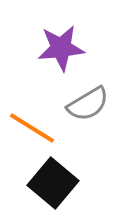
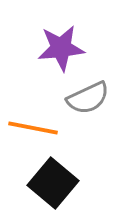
gray semicircle: moved 6 px up; rotated 6 degrees clockwise
orange line: moved 1 px right; rotated 21 degrees counterclockwise
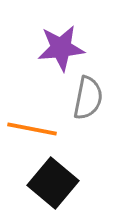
gray semicircle: rotated 54 degrees counterclockwise
orange line: moved 1 px left, 1 px down
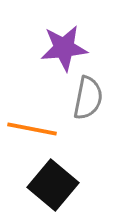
purple star: moved 3 px right
black square: moved 2 px down
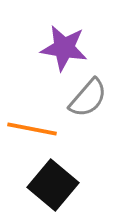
purple star: rotated 15 degrees clockwise
gray semicircle: rotated 30 degrees clockwise
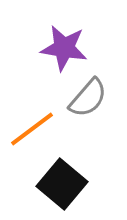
orange line: rotated 48 degrees counterclockwise
black square: moved 9 px right, 1 px up
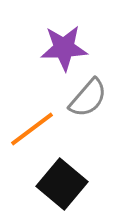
purple star: rotated 12 degrees counterclockwise
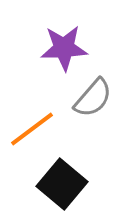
gray semicircle: moved 5 px right
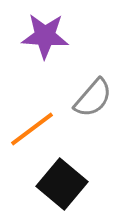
purple star: moved 19 px left, 12 px up; rotated 6 degrees clockwise
